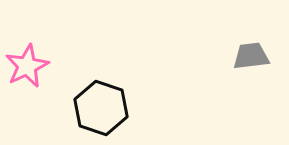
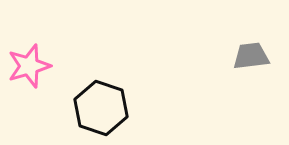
pink star: moved 2 px right; rotated 9 degrees clockwise
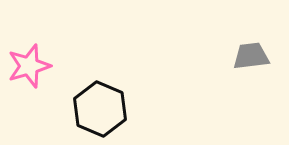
black hexagon: moved 1 px left, 1 px down; rotated 4 degrees clockwise
